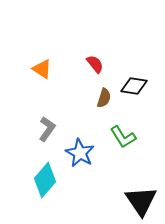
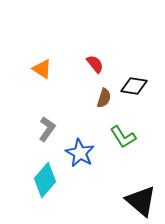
black triangle: rotated 16 degrees counterclockwise
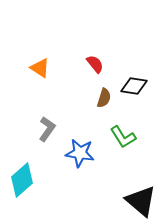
orange triangle: moved 2 px left, 1 px up
blue star: rotated 20 degrees counterclockwise
cyan diamond: moved 23 px left; rotated 8 degrees clockwise
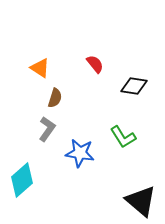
brown semicircle: moved 49 px left
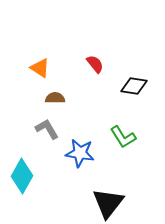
brown semicircle: rotated 108 degrees counterclockwise
gray L-shape: rotated 65 degrees counterclockwise
cyan diamond: moved 4 px up; rotated 20 degrees counterclockwise
black triangle: moved 33 px left, 2 px down; rotated 28 degrees clockwise
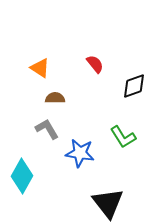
black diamond: rotated 28 degrees counterclockwise
black triangle: rotated 16 degrees counterclockwise
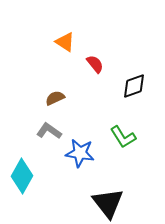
orange triangle: moved 25 px right, 26 px up
brown semicircle: rotated 24 degrees counterclockwise
gray L-shape: moved 2 px right, 2 px down; rotated 25 degrees counterclockwise
